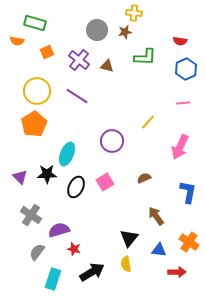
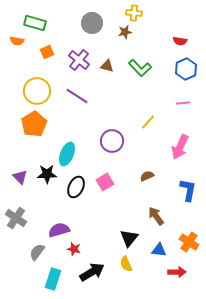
gray circle: moved 5 px left, 7 px up
green L-shape: moved 5 px left, 11 px down; rotated 45 degrees clockwise
brown semicircle: moved 3 px right, 2 px up
blue L-shape: moved 2 px up
gray cross: moved 15 px left, 3 px down
yellow semicircle: rotated 14 degrees counterclockwise
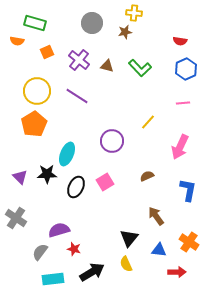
gray semicircle: moved 3 px right
cyan rectangle: rotated 65 degrees clockwise
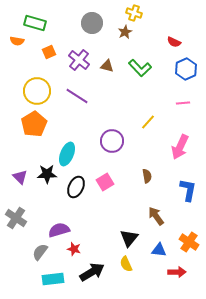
yellow cross: rotated 14 degrees clockwise
brown star: rotated 16 degrees counterclockwise
red semicircle: moved 6 px left, 1 px down; rotated 16 degrees clockwise
orange square: moved 2 px right
brown semicircle: rotated 104 degrees clockwise
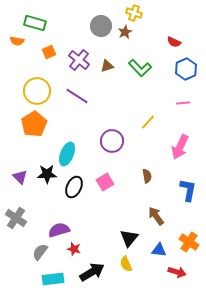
gray circle: moved 9 px right, 3 px down
brown triangle: rotated 32 degrees counterclockwise
black ellipse: moved 2 px left
red arrow: rotated 18 degrees clockwise
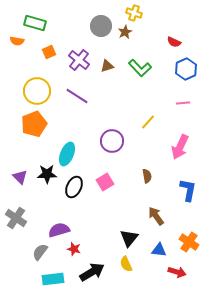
orange pentagon: rotated 10 degrees clockwise
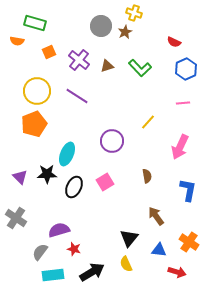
cyan rectangle: moved 4 px up
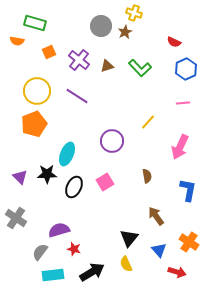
blue triangle: rotated 42 degrees clockwise
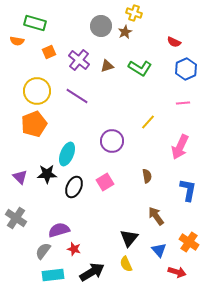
green L-shape: rotated 15 degrees counterclockwise
gray semicircle: moved 3 px right, 1 px up
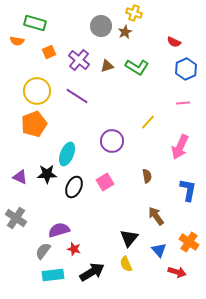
green L-shape: moved 3 px left, 1 px up
purple triangle: rotated 21 degrees counterclockwise
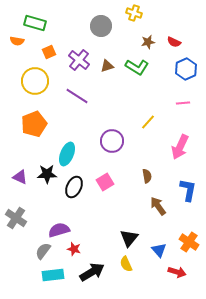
brown star: moved 23 px right, 10 px down; rotated 16 degrees clockwise
yellow circle: moved 2 px left, 10 px up
brown arrow: moved 2 px right, 10 px up
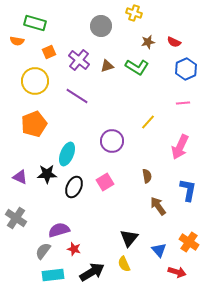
yellow semicircle: moved 2 px left
